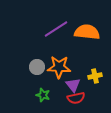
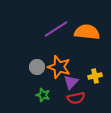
orange star: rotated 15 degrees clockwise
purple triangle: moved 2 px left, 3 px up; rotated 21 degrees clockwise
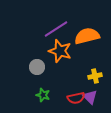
orange semicircle: moved 4 px down; rotated 20 degrees counterclockwise
orange star: moved 1 px right, 16 px up
purple triangle: moved 19 px right, 15 px down; rotated 28 degrees counterclockwise
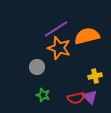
orange star: moved 1 px left, 3 px up
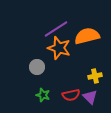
red semicircle: moved 5 px left, 3 px up
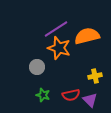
purple triangle: moved 3 px down
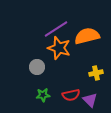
yellow cross: moved 1 px right, 3 px up
green star: rotated 24 degrees counterclockwise
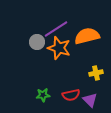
gray circle: moved 25 px up
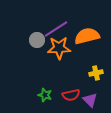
gray circle: moved 2 px up
orange star: rotated 20 degrees counterclockwise
green star: moved 2 px right; rotated 24 degrees clockwise
